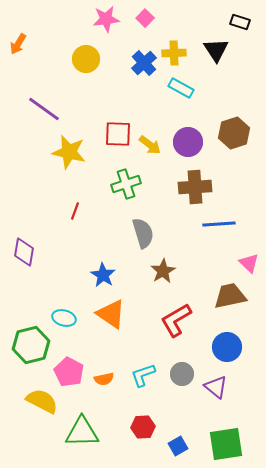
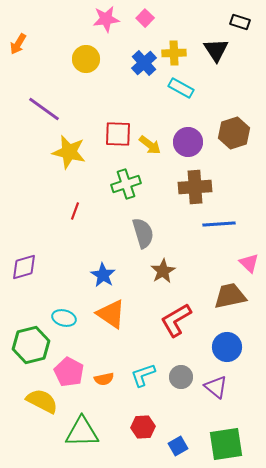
purple diamond: moved 15 px down; rotated 64 degrees clockwise
gray circle: moved 1 px left, 3 px down
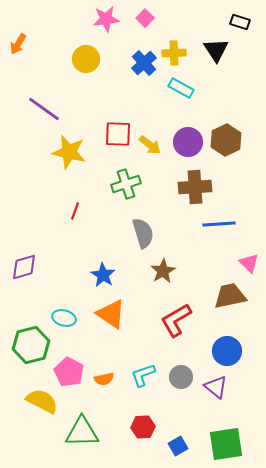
brown hexagon: moved 8 px left, 7 px down; rotated 8 degrees counterclockwise
blue circle: moved 4 px down
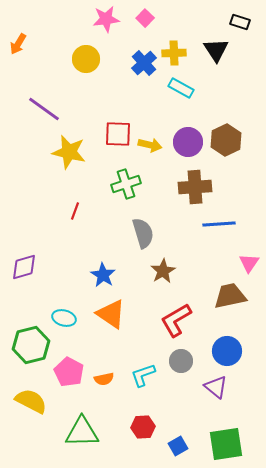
yellow arrow: rotated 25 degrees counterclockwise
pink triangle: rotated 20 degrees clockwise
gray circle: moved 16 px up
yellow semicircle: moved 11 px left
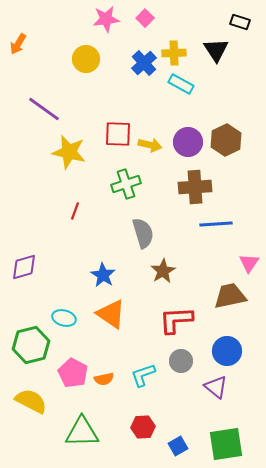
cyan rectangle: moved 4 px up
blue line: moved 3 px left
red L-shape: rotated 27 degrees clockwise
pink pentagon: moved 4 px right, 1 px down
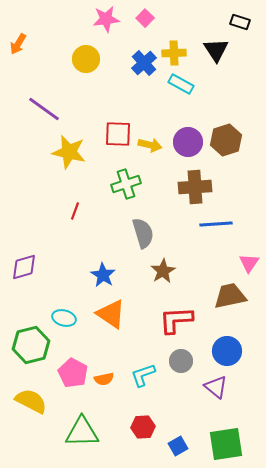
brown hexagon: rotated 8 degrees clockwise
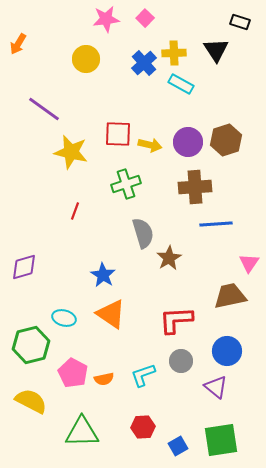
yellow star: moved 2 px right
brown star: moved 6 px right, 13 px up
green square: moved 5 px left, 4 px up
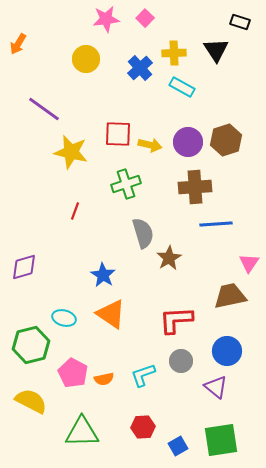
blue cross: moved 4 px left, 5 px down
cyan rectangle: moved 1 px right, 3 px down
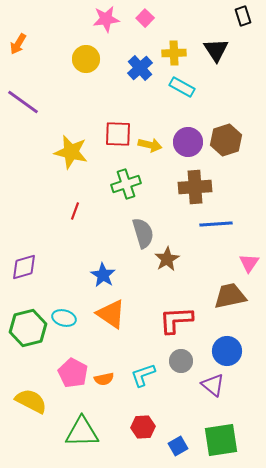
black rectangle: moved 3 px right, 6 px up; rotated 54 degrees clockwise
purple line: moved 21 px left, 7 px up
brown star: moved 2 px left, 1 px down
green hexagon: moved 3 px left, 17 px up
purple triangle: moved 3 px left, 2 px up
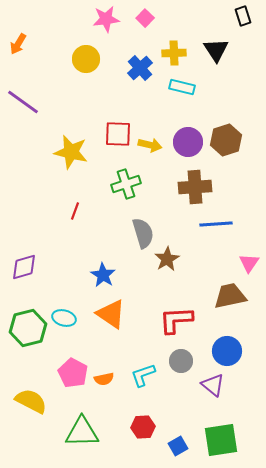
cyan rectangle: rotated 15 degrees counterclockwise
